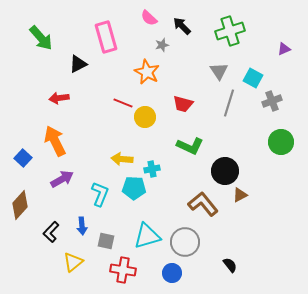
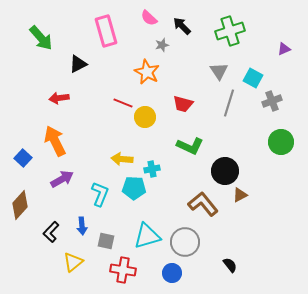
pink rectangle: moved 6 px up
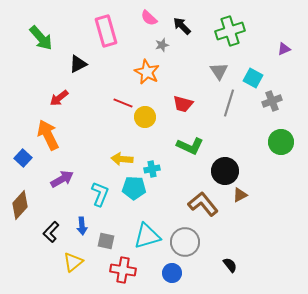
red arrow: rotated 30 degrees counterclockwise
orange arrow: moved 7 px left, 6 px up
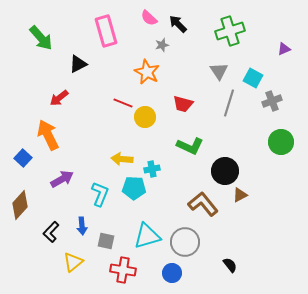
black arrow: moved 4 px left, 2 px up
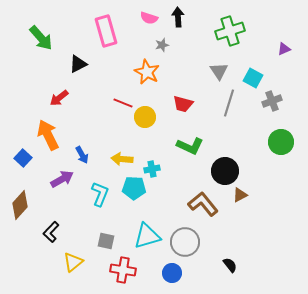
pink semicircle: rotated 24 degrees counterclockwise
black arrow: moved 7 px up; rotated 42 degrees clockwise
blue arrow: moved 71 px up; rotated 24 degrees counterclockwise
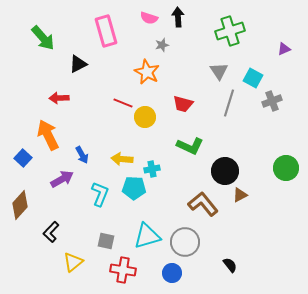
green arrow: moved 2 px right
red arrow: rotated 36 degrees clockwise
green circle: moved 5 px right, 26 px down
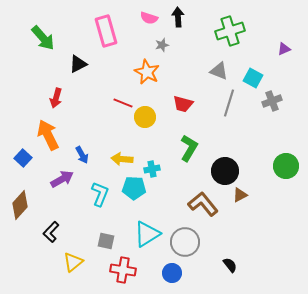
gray triangle: rotated 36 degrees counterclockwise
red arrow: moved 3 px left; rotated 72 degrees counterclockwise
green L-shape: moved 1 px left, 2 px down; rotated 84 degrees counterclockwise
green circle: moved 2 px up
cyan triangle: moved 2 px up; rotated 16 degrees counterclockwise
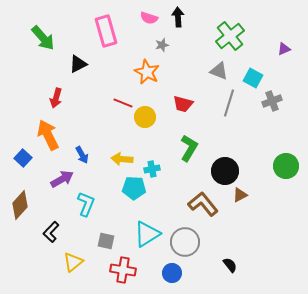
green cross: moved 5 px down; rotated 20 degrees counterclockwise
cyan L-shape: moved 14 px left, 10 px down
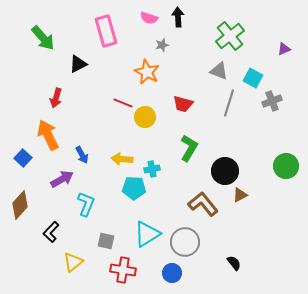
black semicircle: moved 4 px right, 2 px up
